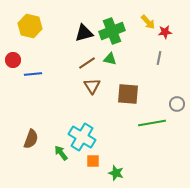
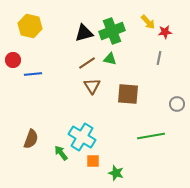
green line: moved 1 px left, 13 px down
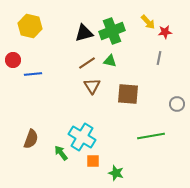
green triangle: moved 2 px down
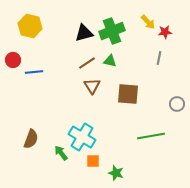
blue line: moved 1 px right, 2 px up
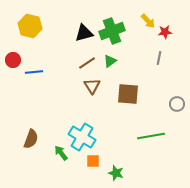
yellow arrow: moved 1 px up
green triangle: rotated 48 degrees counterclockwise
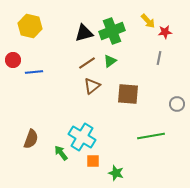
brown triangle: rotated 24 degrees clockwise
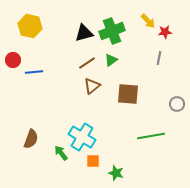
green triangle: moved 1 px right, 1 px up
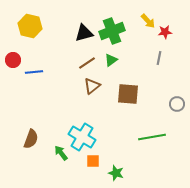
green line: moved 1 px right, 1 px down
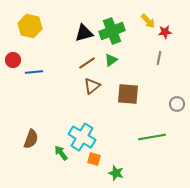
orange square: moved 1 px right, 2 px up; rotated 16 degrees clockwise
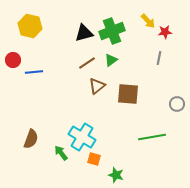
brown triangle: moved 5 px right
green star: moved 2 px down
